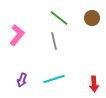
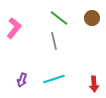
pink L-shape: moved 3 px left, 7 px up
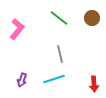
pink L-shape: moved 3 px right, 1 px down
gray line: moved 6 px right, 13 px down
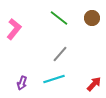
pink L-shape: moved 3 px left
gray line: rotated 54 degrees clockwise
purple arrow: moved 3 px down
red arrow: rotated 133 degrees counterclockwise
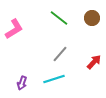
pink L-shape: rotated 20 degrees clockwise
red arrow: moved 22 px up
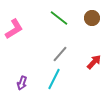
cyan line: rotated 45 degrees counterclockwise
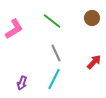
green line: moved 7 px left, 3 px down
gray line: moved 4 px left, 1 px up; rotated 66 degrees counterclockwise
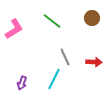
gray line: moved 9 px right, 4 px down
red arrow: rotated 49 degrees clockwise
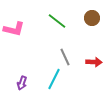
green line: moved 5 px right
pink L-shape: rotated 45 degrees clockwise
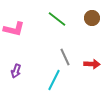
green line: moved 2 px up
red arrow: moved 2 px left, 2 px down
cyan line: moved 1 px down
purple arrow: moved 6 px left, 12 px up
